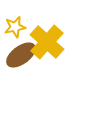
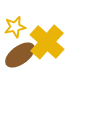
brown ellipse: moved 1 px left
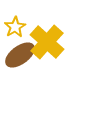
yellow star: rotated 20 degrees counterclockwise
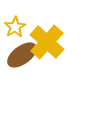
brown ellipse: moved 2 px right
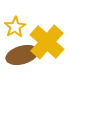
brown ellipse: rotated 20 degrees clockwise
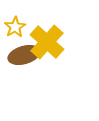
brown ellipse: moved 2 px right
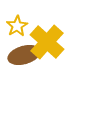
yellow star: moved 2 px right, 1 px up
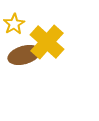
yellow star: moved 3 px left, 2 px up
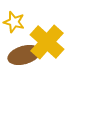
yellow star: moved 2 px up; rotated 25 degrees counterclockwise
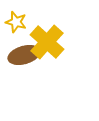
yellow star: moved 2 px right
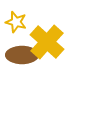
brown ellipse: moved 2 px left; rotated 16 degrees clockwise
